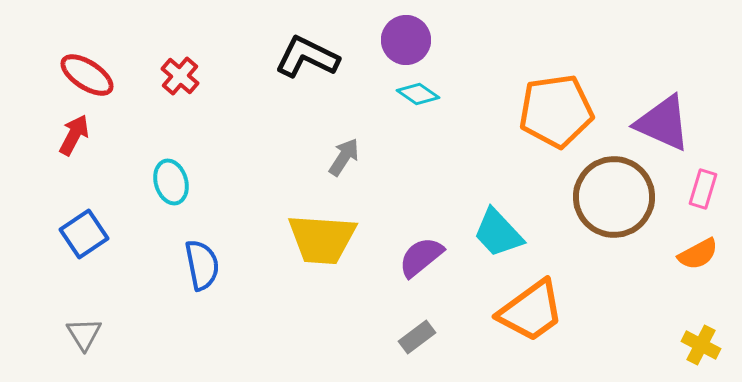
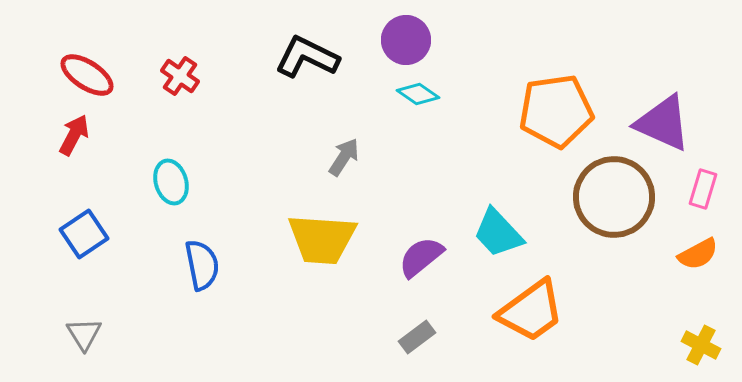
red cross: rotated 6 degrees counterclockwise
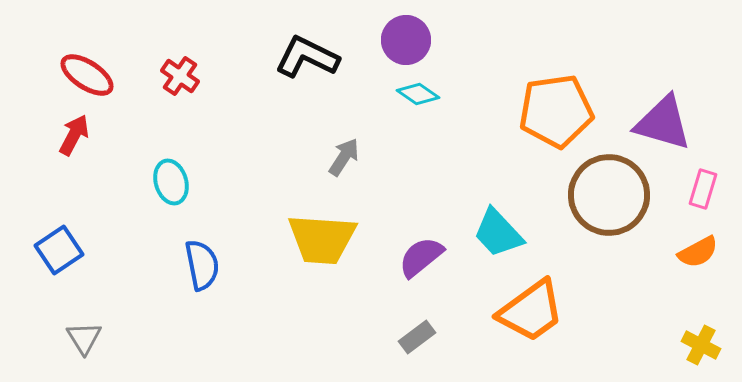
purple triangle: rotated 8 degrees counterclockwise
brown circle: moved 5 px left, 2 px up
blue square: moved 25 px left, 16 px down
orange semicircle: moved 2 px up
gray triangle: moved 4 px down
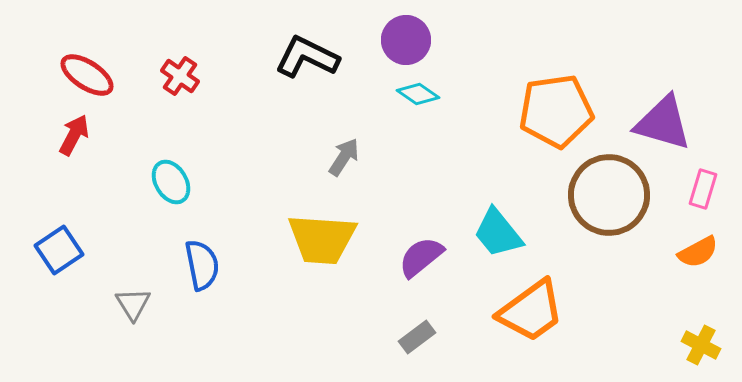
cyan ellipse: rotated 15 degrees counterclockwise
cyan trapezoid: rotated 4 degrees clockwise
gray triangle: moved 49 px right, 34 px up
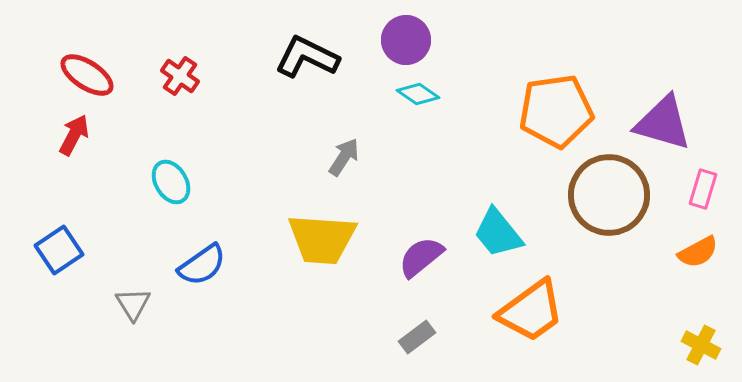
blue semicircle: rotated 66 degrees clockwise
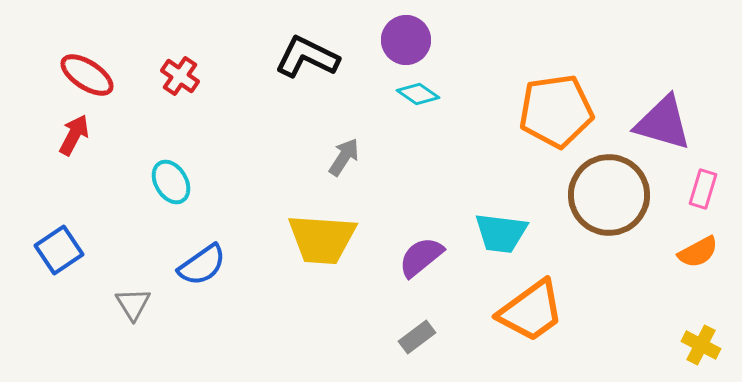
cyan trapezoid: moved 3 px right; rotated 44 degrees counterclockwise
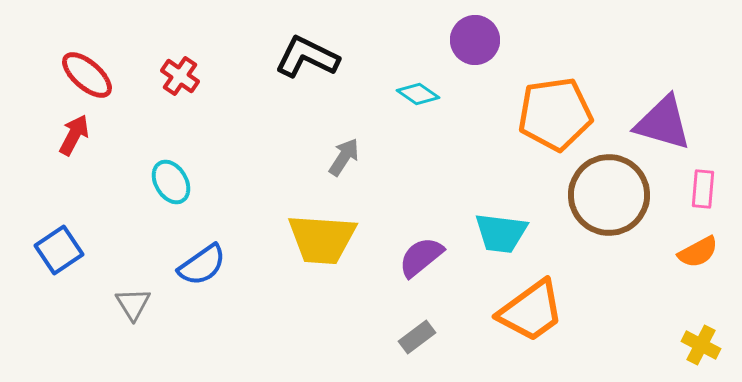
purple circle: moved 69 px right
red ellipse: rotated 8 degrees clockwise
orange pentagon: moved 1 px left, 3 px down
pink rectangle: rotated 12 degrees counterclockwise
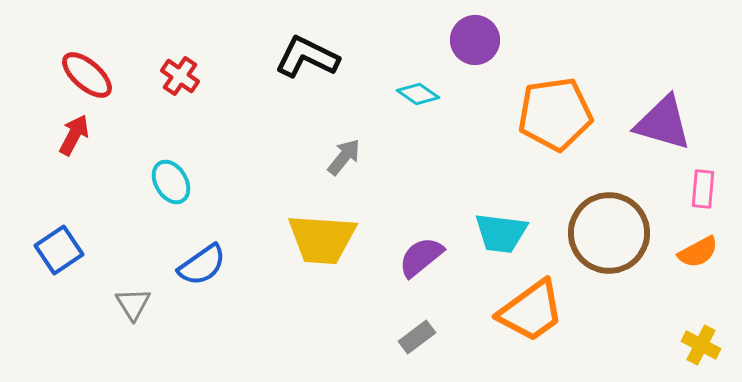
gray arrow: rotated 6 degrees clockwise
brown circle: moved 38 px down
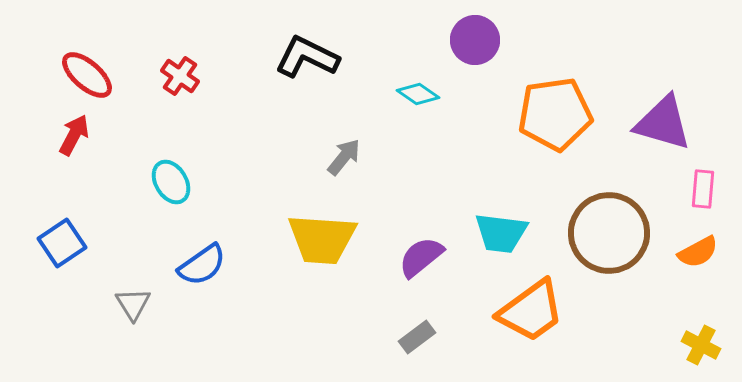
blue square: moved 3 px right, 7 px up
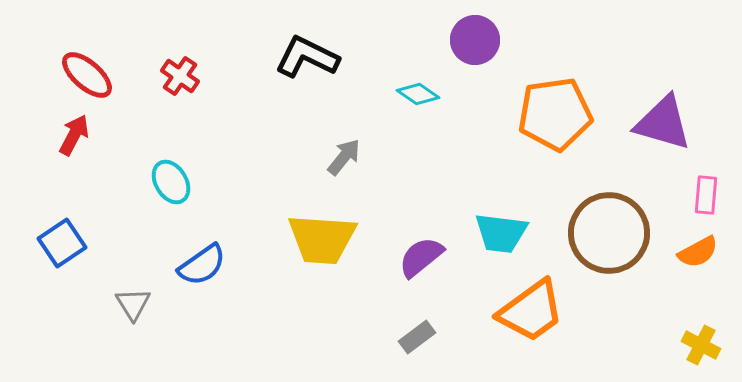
pink rectangle: moved 3 px right, 6 px down
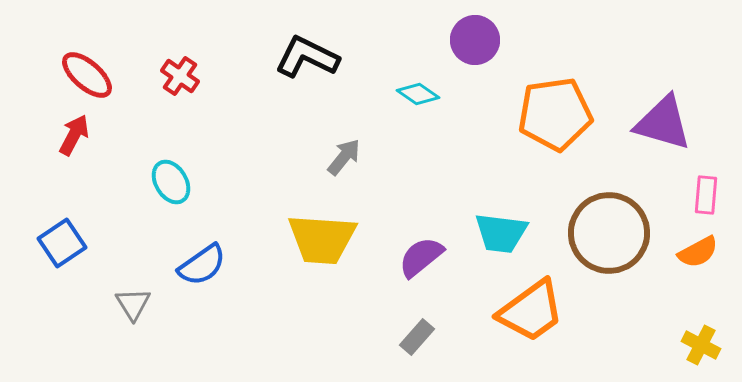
gray rectangle: rotated 12 degrees counterclockwise
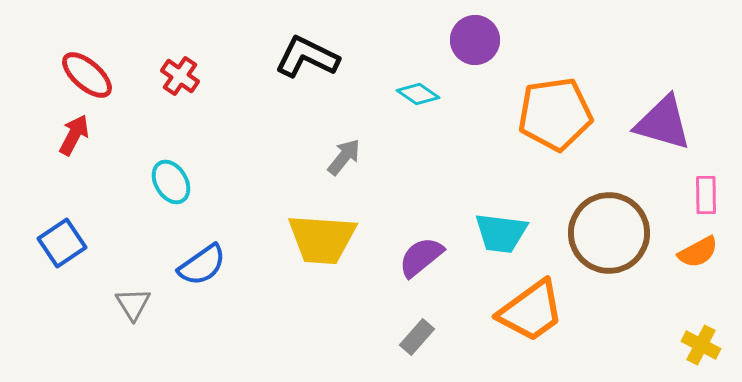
pink rectangle: rotated 6 degrees counterclockwise
